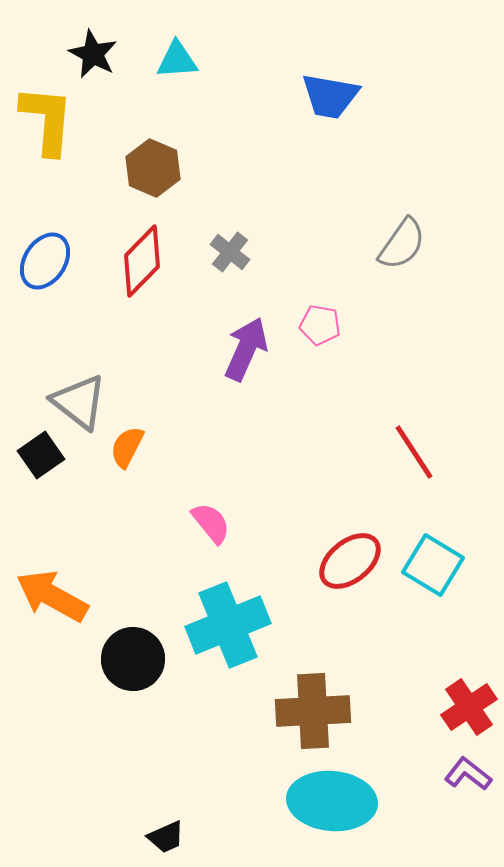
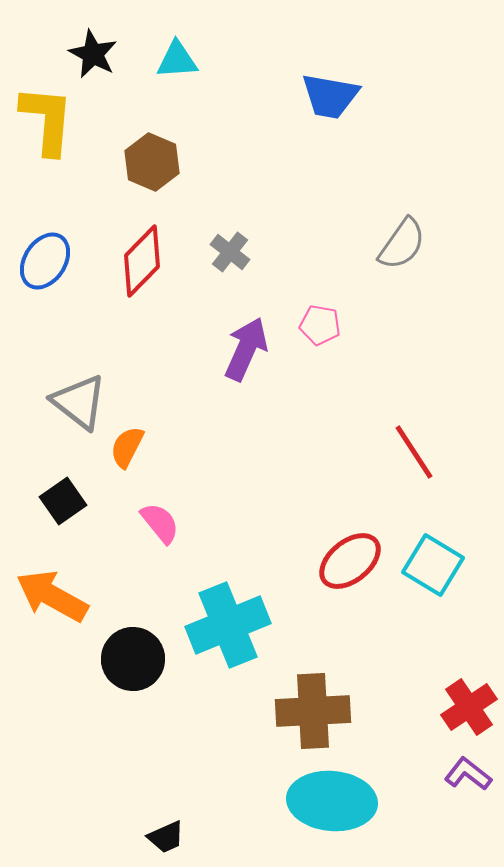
brown hexagon: moved 1 px left, 6 px up
black square: moved 22 px right, 46 px down
pink semicircle: moved 51 px left
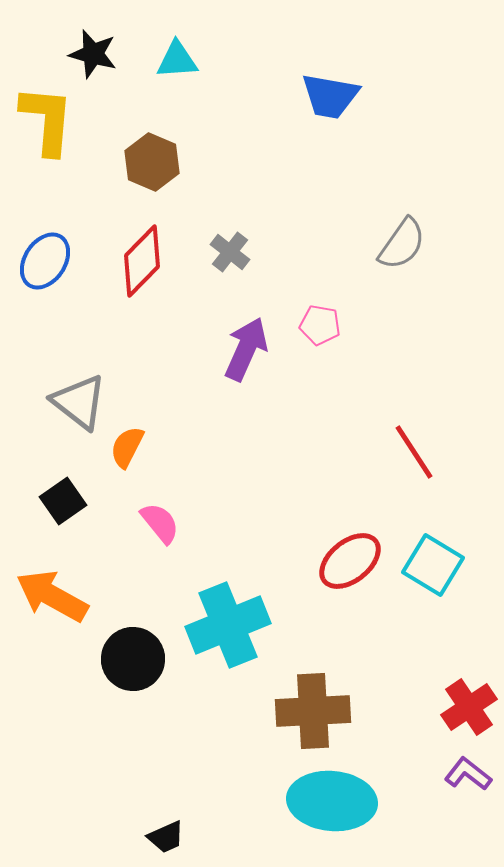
black star: rotated 12 degrees counterclockwise
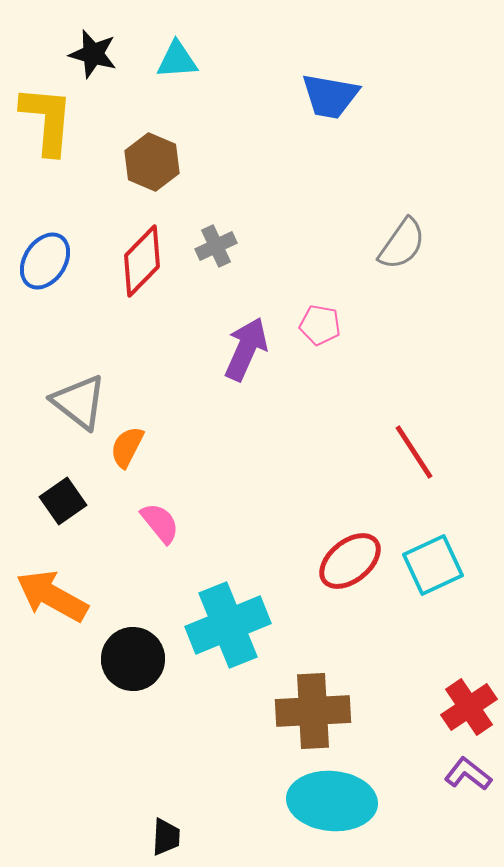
gray cross: moved 14 px left, 6 px up; rotated 27 degrees clockwise
cyan square: rotated 34 degrees clockwise
black trapezoid: rotated 63 degrees counterclockwise
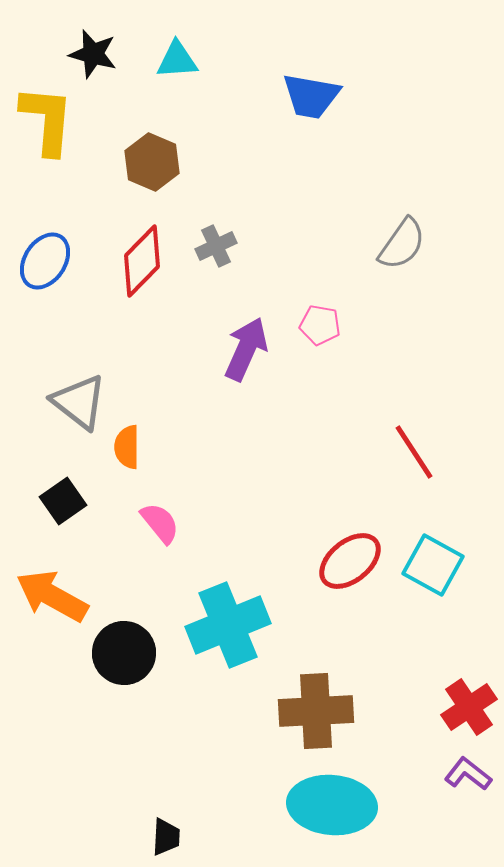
blue trapezoid: moved 19 px left
orange semicircle: rotated 27 degrees counterclockwise
cyan square: rotated 36 degrees counterclockwise
black circle: moved 9 px left, 6 px up
brown cross: moved 3 px right
cyan ellipse: moved 4 px down
